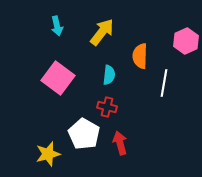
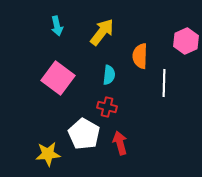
white line: rotated 8 degrees counterclockwise
yellow star: rotated 10 degrees clockwise
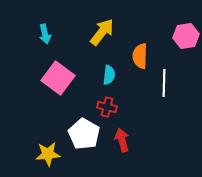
cyan arrow: moved 12 px left, 8 px down
pink hexagon: moved 5 px up; rotated 15 degrees clockwise
red arrow: moved 2 px right, 3 px up
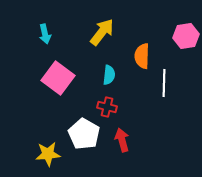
orange semicircle: moved 2 px right
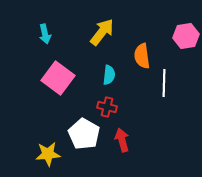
orange semicircle: rotated 10 degrees counterclockwise
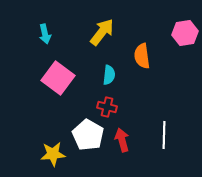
pink hexagon: moved 1 px left, 3 px up
white line: moved 52 px down
white pentagon: moved 4 px right, 1 px down
yellow star: moved 5 px right
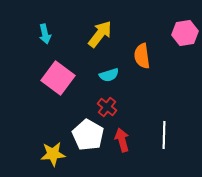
yellow arrow: moved 2 px left, 2 px down
cyan semicircle: rotated 66 degrees clockwise
red cross: rotated 24 degrees clockwise
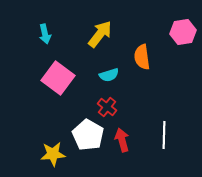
pink hexagon: moved 2 px left, 1 px up
orange semicircle: moved 1 px down
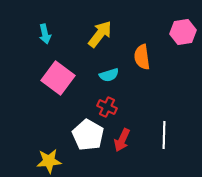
red cross: rotated 12 degrees counterclockwise
red arrow: rotated 140 degrees counterclockwise
yellow star: moved 4 px left, 7 px down
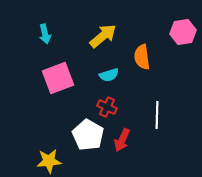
yellow arrow: moved 3 px right, 2 px down; rotated 12 degrees clockwise
pink square: rotated 32 degrees clockwise
white line: moved 7 px left, 20 px up
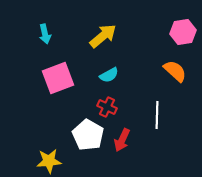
orange semicircle: moved 33 px right, 14 px down; rotated 140 degrees clockwise
cyan semicircle: rotated 12 degrees counterclockwise
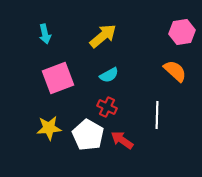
pink hexagon: moved 1 px left
red arrow: rotated 100 degrees clockwise
yellow star: moved 33 px up
